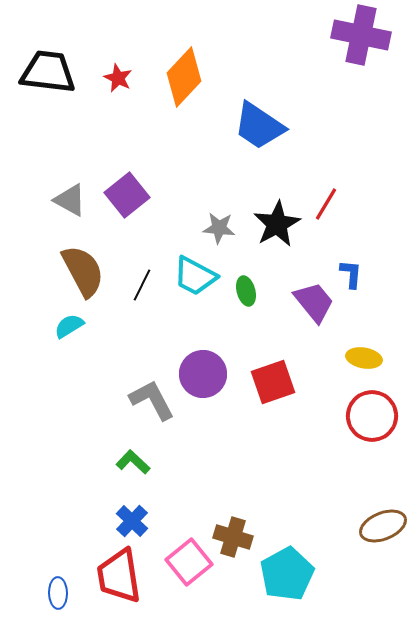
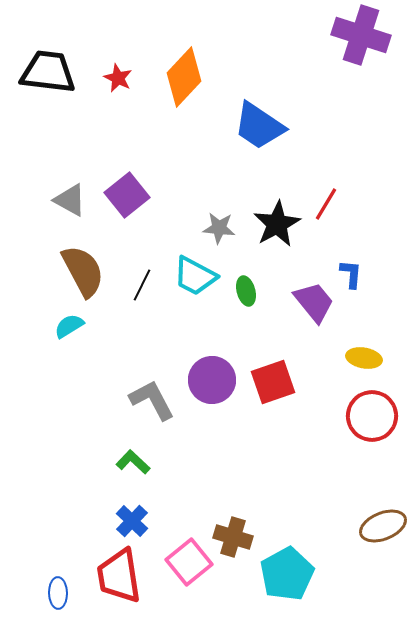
purple cross: rotated 6 degrees clockwise
purple circle: moved 9 px right, 6 px down
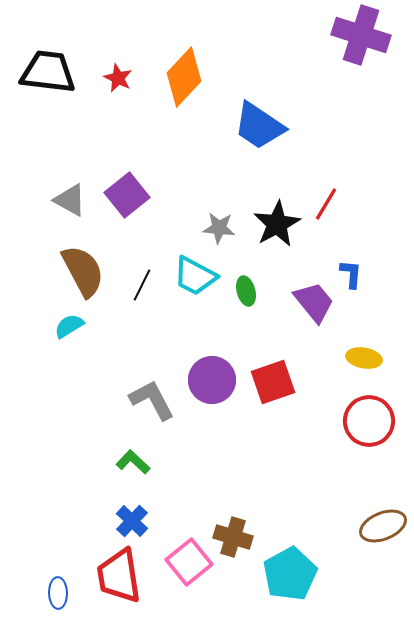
red circle: moved 3 px left, 5 px down
cyan pentagon: moved 3 px right
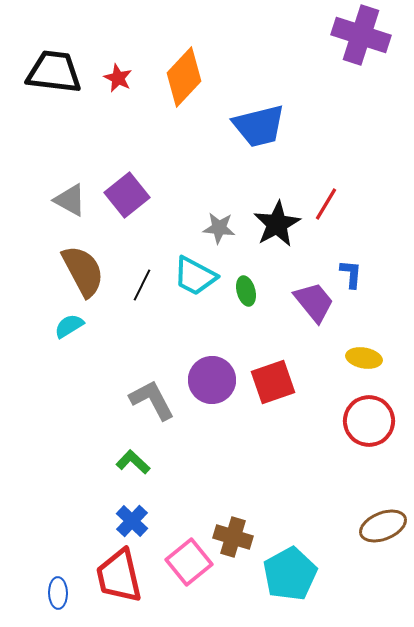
black trapezoid: moved 6 px right
blue trapezoid: rotated 48 degrees counterclockwise
red trapezoid: rotated 4 degrees counterclockwise
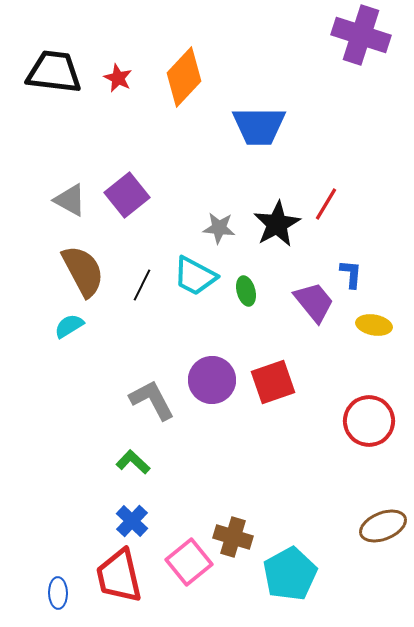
blue trapezoid: rotated 14 degrees clockwise
yellow ellipse: moved 10 px right, 33 px up
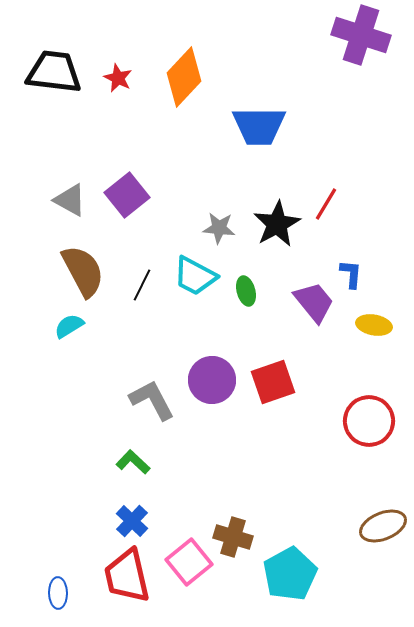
red trapezoid: moved 8 px right
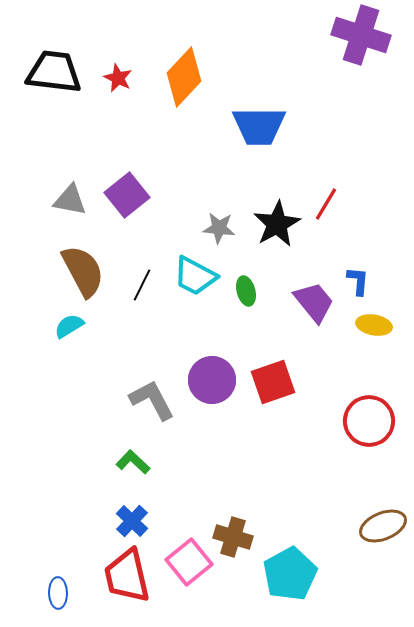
gray triangle: rotated 18 degrees counterclockwise
blue L-shape: moved 7 px right, 7 px down
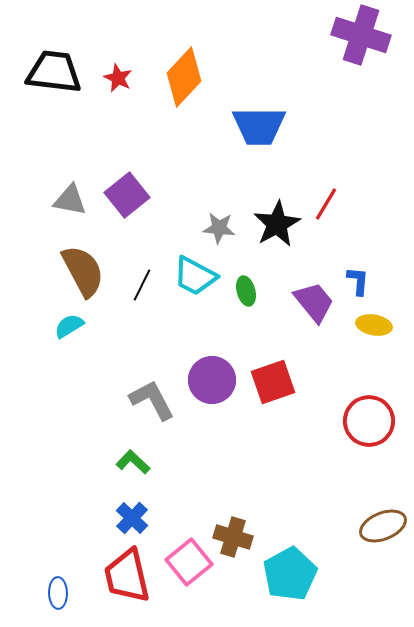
blue cross: moved 3 px up
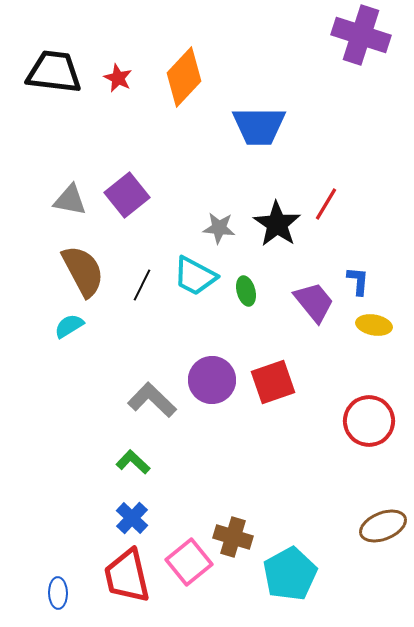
black star: rotated 9 degrees counterclockwise
gray L-shape: rotated 18 degrees counterclockwise
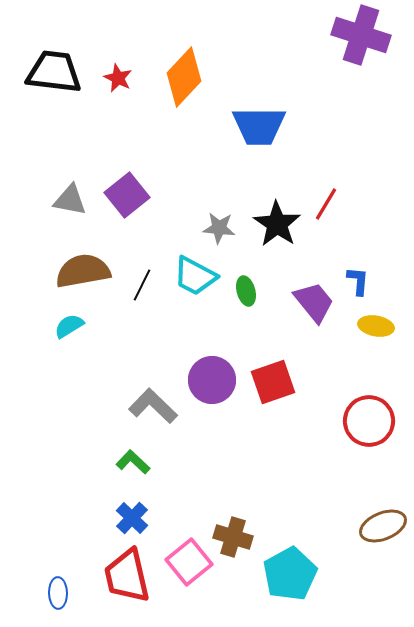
brown semicircle: rotated 72 degrees counterclockwise
yellow ellipse: moved 2 px right, 1 px down
gray L-shape: moved 1 px right, 6 px down
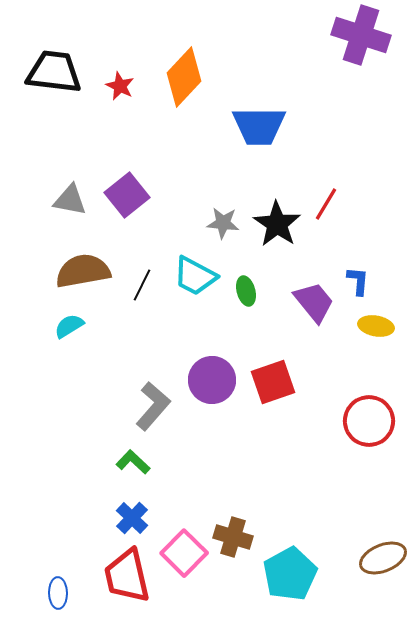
red star: moved 2 px right, 8 px down
gray star: moved 4 px right, 5 px up
gray L-shape: rotated 87 degrees clockwise
brown ellipse: moved 32 px down
pink square: moved 5 px left, 9 px up; rotated 6 degrees counterclockwise
